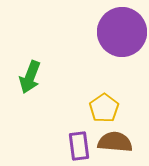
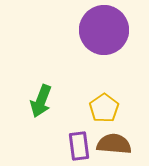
purple circle: moved 18 px left, 2 px up
green arrow: moved 11 px right, 24 px down
brown semicircle: moved 1 px left, 2 px down
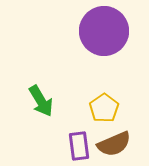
purple circle: moved 1 px down
green arrow: rotated 52 degrees counterclockwise
brown semicircle: rotated 152 degrees clockwise
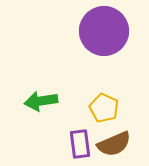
green arrow: rotated 112 degrees clockwise
yellow pentagon: rotated 12 degrees counterclockwise
purple rectangle: moved 1 px right, 2 px up
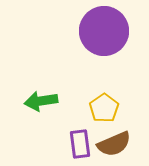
yellow pentagon: rotated 12 degrees clockwise
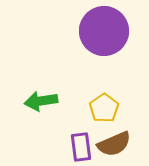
purple rectangle: moved 1 px right, 3 px down
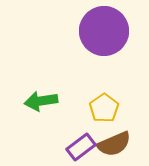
purple rectangle: rotated 60 degrees clockwise
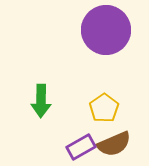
purple circle: moved 2 px right, 1 px up
green arrow: rotated 80 degrees counterclockwise
purple rectangle: rotated 8 degrees clockwise
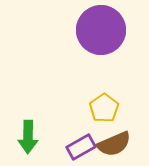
purple circle: moved 5 px left
green arrow: moved 13 px left, 36 px down
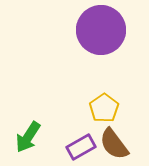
green arrow: rotated 32 degrees clockwise
brown semicircle: rotated 76 degrees clockwise
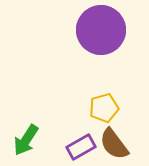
yellow pentagon: rotated 20 degrees clockwise
green arrow: moved 2 px left, 3 px down
